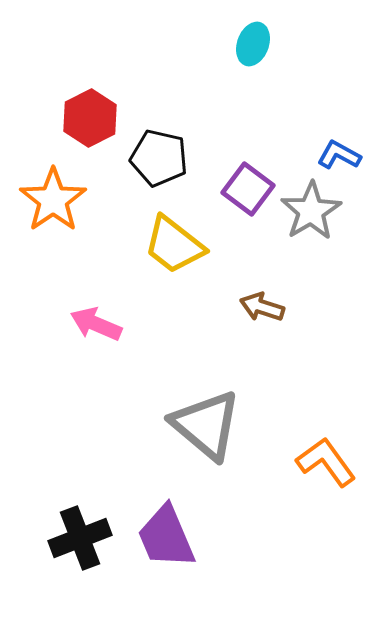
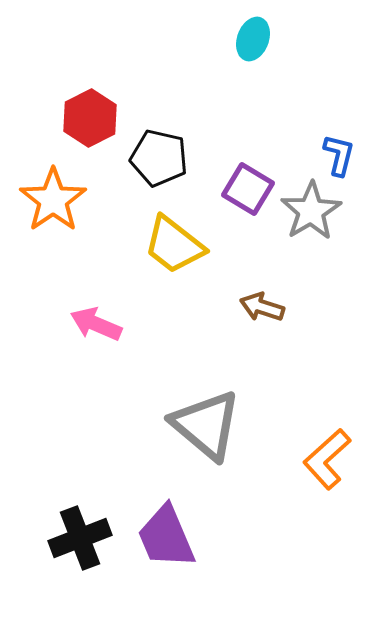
cyan ellipse: moved 5 px up
blue L-shape: rotated 75 degrees clockwise
purple square: rotated 6 degrees counterclockwise
orange L-shape: moved 1 px right, 3 px up; rotated 96 degrees counterclockwise
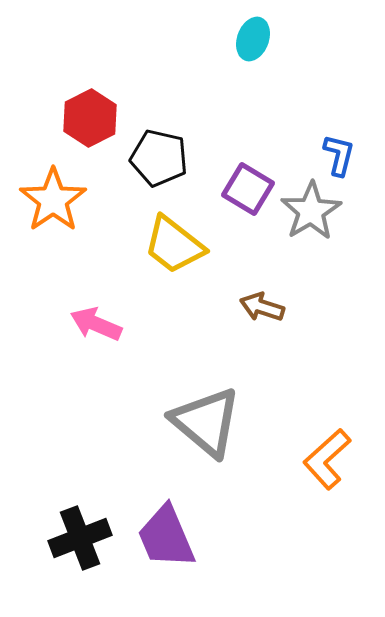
gray triangle: moved 3 px up
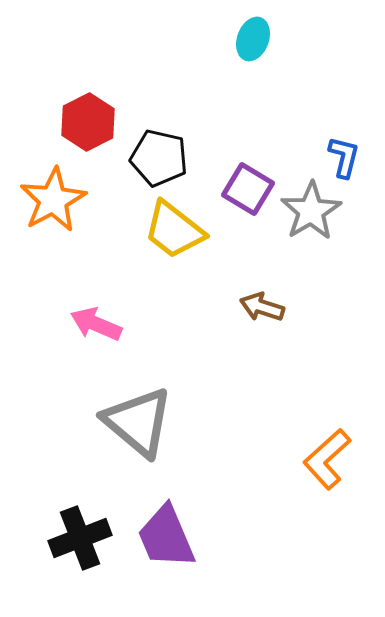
red hexagon: moved 2 px left, 4 px down
blue L-shape: moved 5 px right, 2 px down
orange star: rotated 6 degrees clockwise
yellow trapezoid: moved 15 px up
gray triangle: moved 68 px left
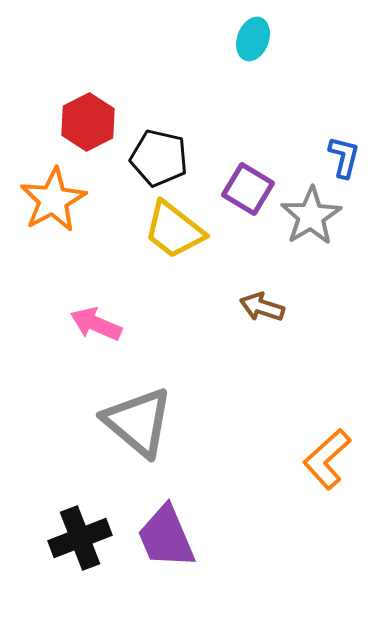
gray star: moved 5 px down
